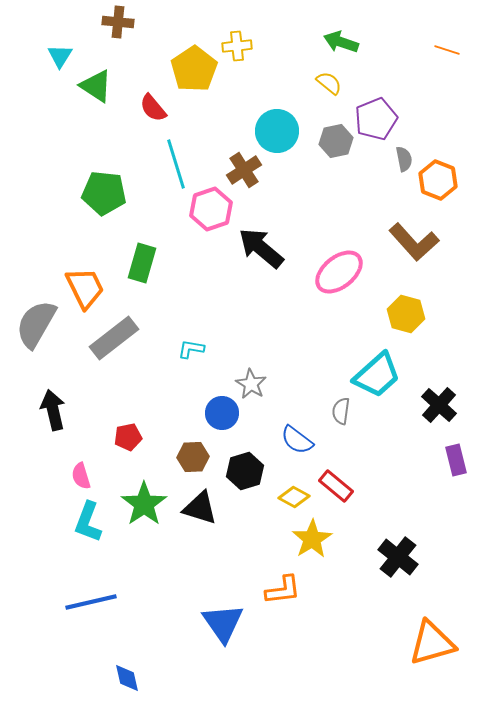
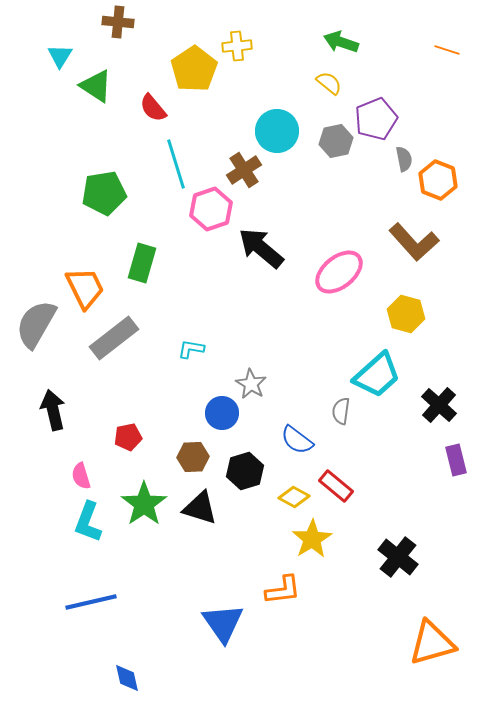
green pentagon at (104, 193): rotated 15 degrees counterclockwise
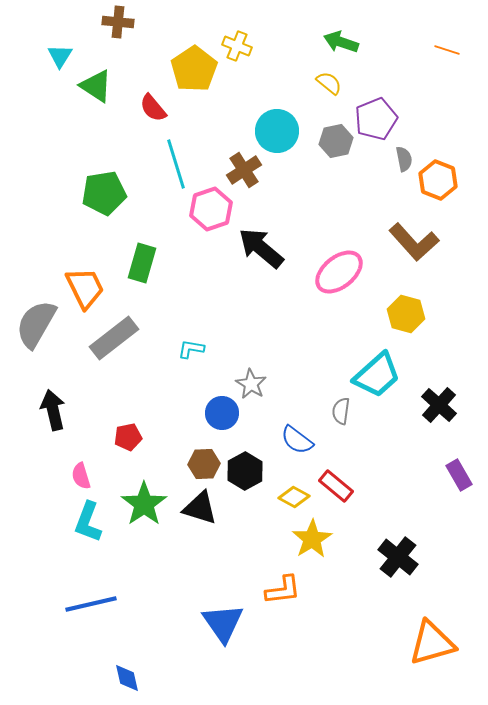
yellow cross at (237, 46): rotated 28 degrees clockwise
brown hexagon at (193, 457): moved 11 px right, 7 px down
purple rectangle at (456, 460): moved 3 px right, 15 px down; rotated 16 degrees counterclockwise
black hexagon at (245, 471): rotated 12 degrees counterclockwise
blue line at (91, 602): moved 2 px down
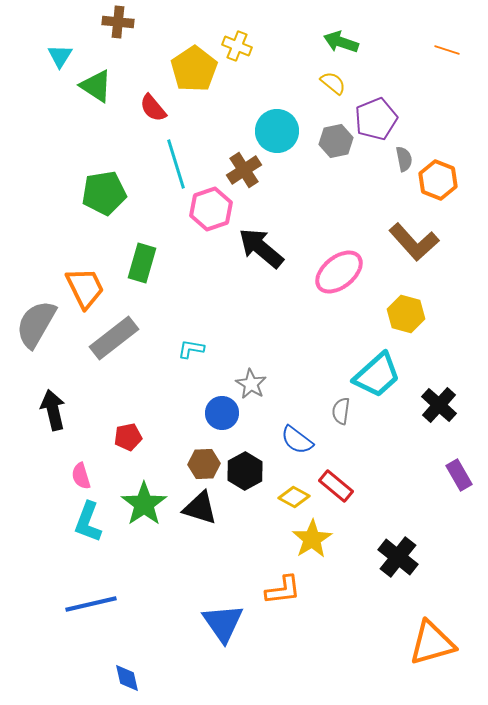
yellow semicircle at (329, 83): moved 4 px right
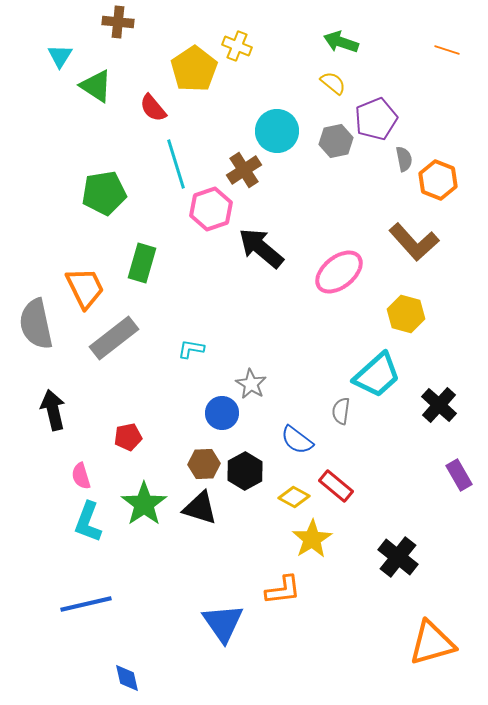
gray semicircle at (36, 324): rotated 42 degrees counterclockwise
blue line at (91, 604): moved 5 px left
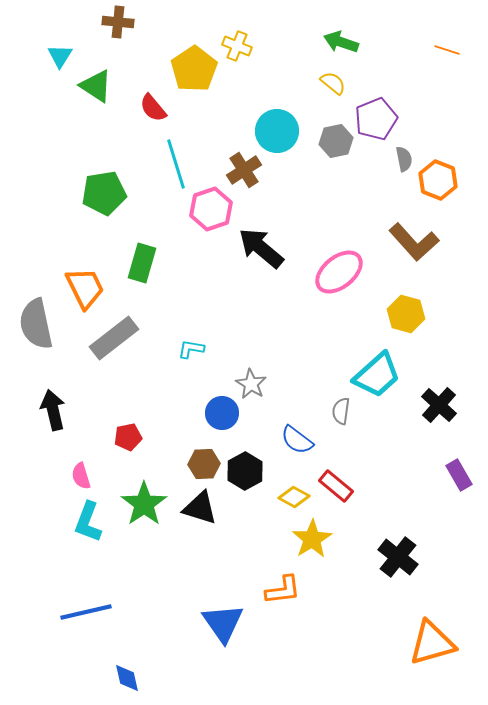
blue line at (86, 604): moved 8 px down
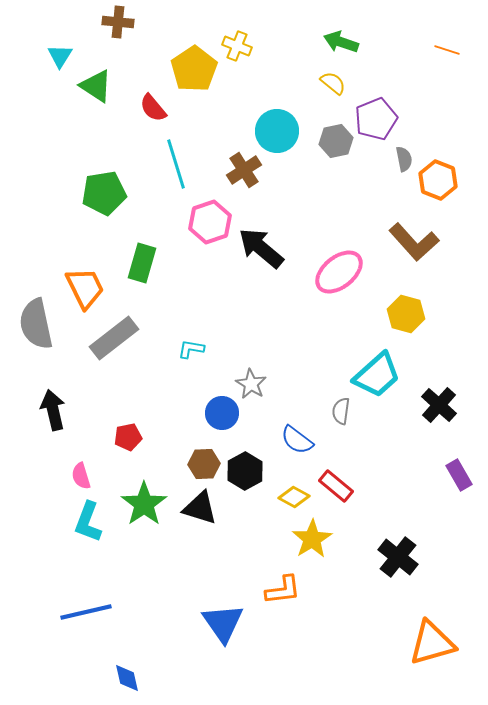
pink hexagon at (211, 209): moved 1 px left, 13 px down
